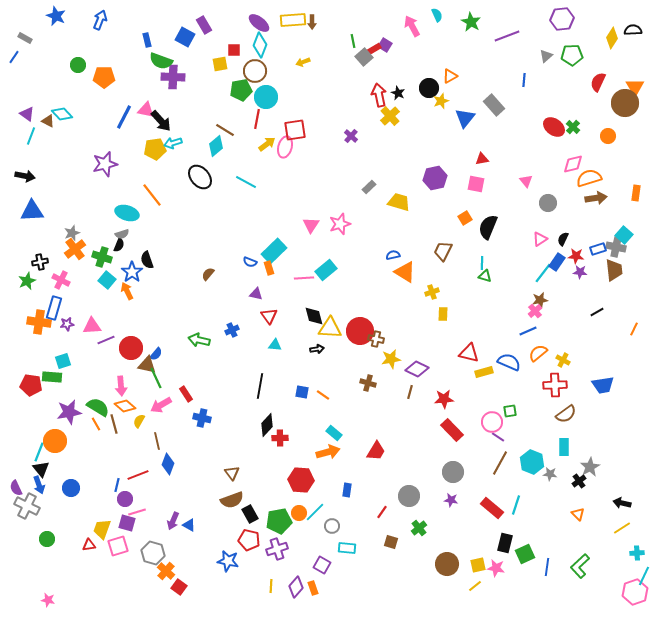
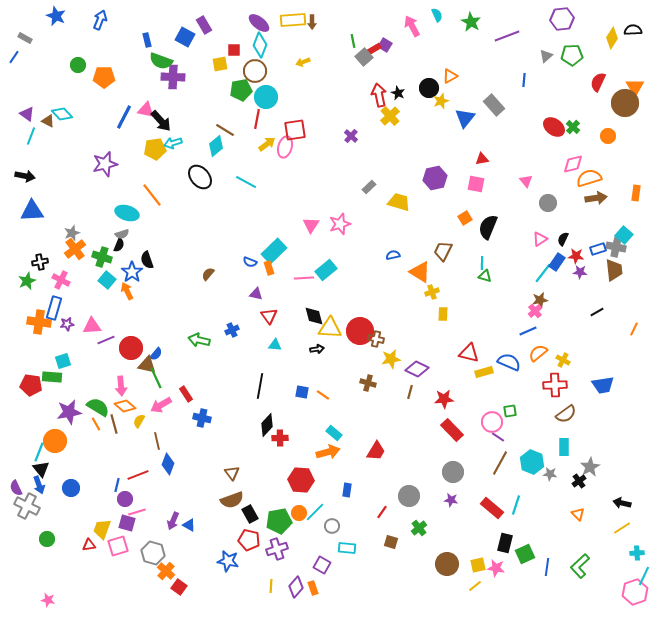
orange triangle at (405, 272): moved 15 px right
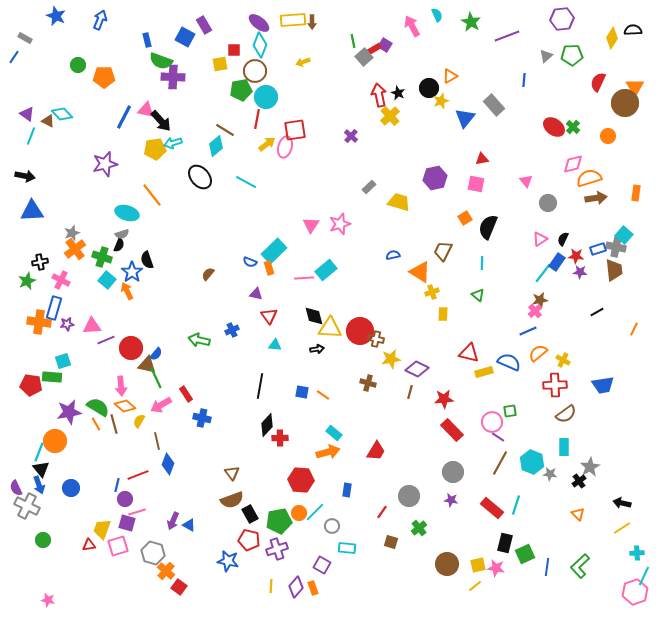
green triangle at (485, 276): moved 7 px left, 19 px down; rotated 24 degrees clockwise
green circle at (47, 539): moved 4 px left, 1 px down
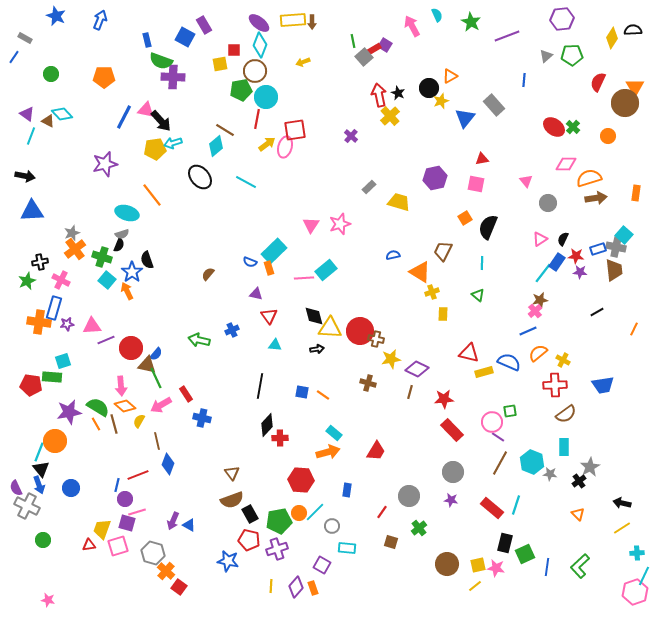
green circle at (78, 65): moved 27 px left, 9 px down
pink diamond at (573, 164): moved 7 px left; rotated 15 degrees clockwise
